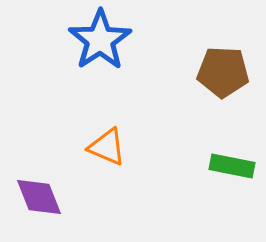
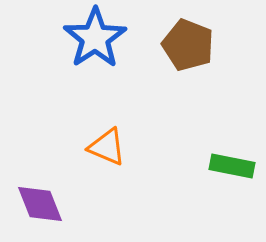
blue star: moved 5 px left, 2 px up
brown pentagon: moved 35 px left, 27 px up; rotated 18 degrees clockwise
purple diamond: moved 1 px right, 7 px down
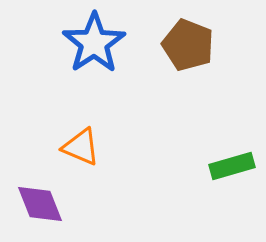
blue star: moved 1 px left, 5 px down
orange triangle: moved 26 px left
green rectangle: rotated 27 degrees counterclockwise
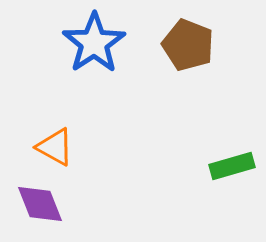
orange triangle: moved 26 px left; rotated 6 degrees clockwise
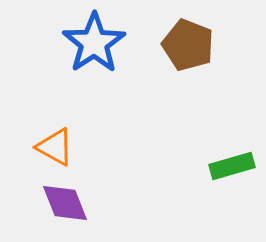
purple diamond: moved 25 px right, 1 px up
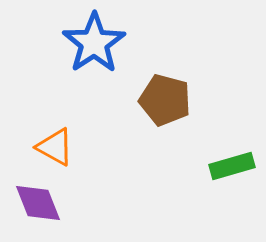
brown pentagon: moved 23 px left, 55 px down; rotated 6 degrees counterclockwise
purple diamond: moved 27 px left
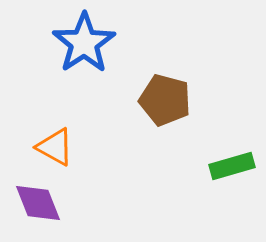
blue star: moved 10 px left
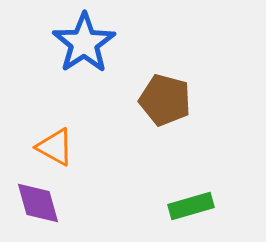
green rectangle: moved 41 px left, 40 px down
purple diamond: rotated 6 degrees clockwise
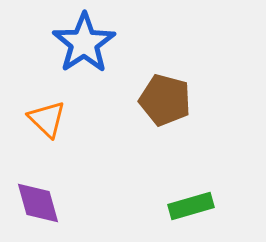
orange triangle: moved 8 px left, 28 px up; rotated 15 degrees clockwise
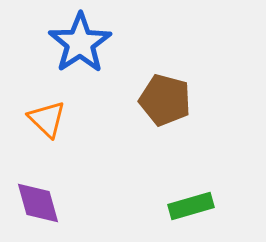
blue star: moved 4 px left
